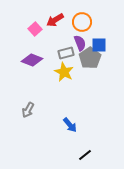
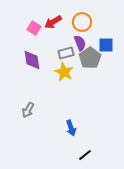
red arrow: moved 2 px left, 2 px down
pink square: moved 1 px left, 1 px up; rotated 16 degrees counterclockwise
blue square: moved 7 px right
purple diamond: rotated 60 degrees clockwise
blue arrow: moved 1 px right, 3 px down; rotated 21 degrees clockwise
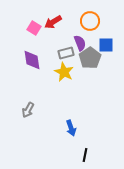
orange circle: moved 8 px right, 1 px up
black line: rotated 40 degrees counterclockwise
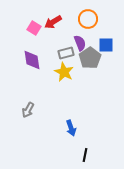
orange circle: moved 2 px left, 2 px up
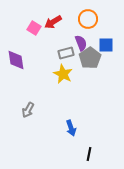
purple semicircle: moved 1 px right
purple diamond: moved 16 px left
yellow star: moved 1 px left, 2 px down
black line: moved 4 px right, 1 px up
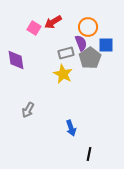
orange circle: moved 8 px down
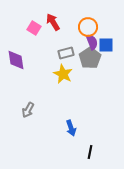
red arrow: rotated 90 degrees clockwise
purple semicircle: moved 11 px right, 1 px up
black line: moved 1 px right, 2 px up
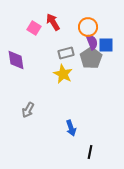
gray pentagon: moved 1 px right
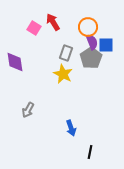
gray rectangle: rotated 56 degrees counterclockwise
purple diamond: moved 1 px left, 2 px down
